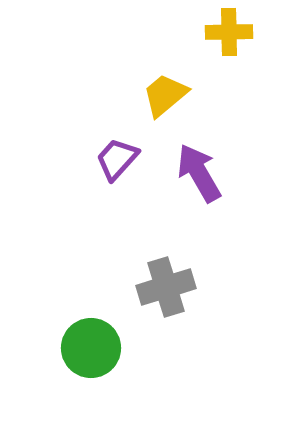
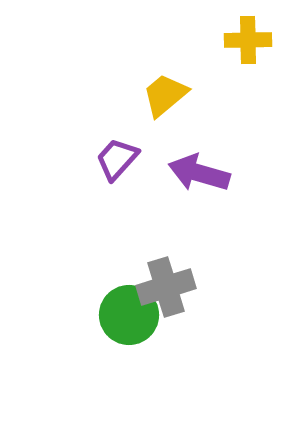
yellow cross: moved 19 px right, 8 px down
purple arrow: rotated 44 degrees counterclockwise
green circle: moved 38 px right, 33 px up
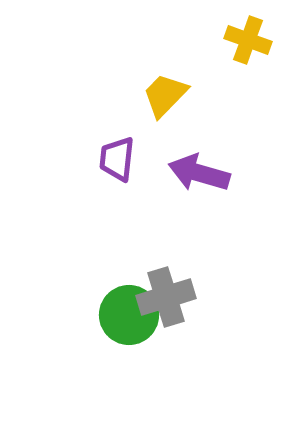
yellow cross: rotated 21 degrees clockwise
yellow trapezoid: rotated 6 degrees counterclockwise
purple trapezoid: rotated 36 degrees counterclockwise
gray cross: moved 10 px down
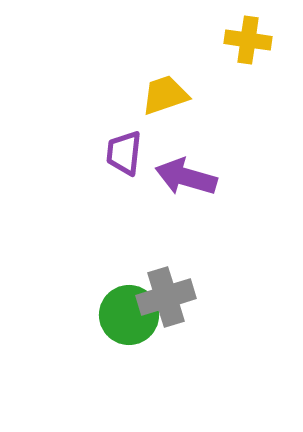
yellow cross: rotated 12 degrees counterclockwise
yellow trapezoid: rotated 27 degrees clockwise
purple trapezoid: moved 7 px right, 6 px up
purple arrow: moved 13 px left, 4 px down
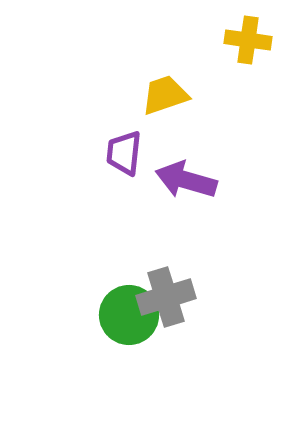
purple arrow: moved 3 px down
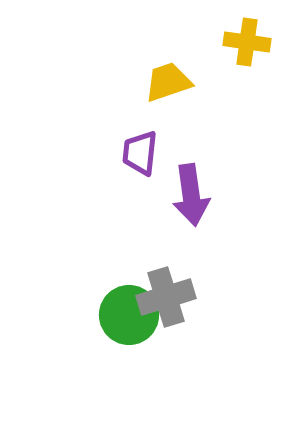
yellow cross: moved 1 px left, 2 px down
yellow trapezoid: moved 3 px right, 13 px up
purple trapezoid: moved 16 px right
purple arrow: moved 5 px right, 15 px down; rotated 114 degrees counterclockwise
